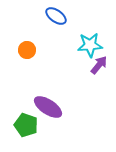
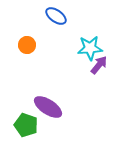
cyan star: moved 3 px down
orange circle: moved 5 px up
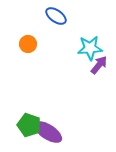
orange circle: moved 1 px right, 1 px up
purple ellipse: moved 25 px down
green pentagon: moved 3 px right
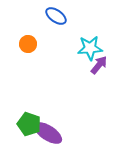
green pentagon: moved 1 px up
purple ellipse: moved 1 px down
